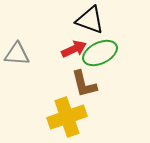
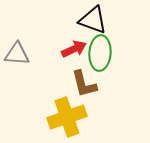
black triangle: moved 3 px right
green ellipse: rotated 60 degrees counterclockwise
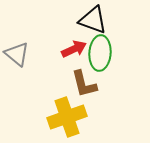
gray triangle: rotated 36 degrees clockwise
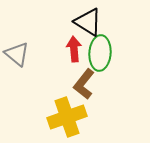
black triangle: moved 5 px left, 2 px down; rotated 12 degrees clockwise
red arrow: rotated 70 degrees counterclockwise
brown L-shape: rotated 52 degrees clockwise
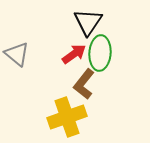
black triangle: rotated 32 degrees clockwise
red arrow: moved 5 px down; rotated 60 degrees clockwise
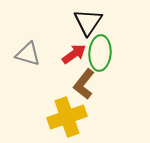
gray triangle: moved 11 px right; rotated 24 degrees counterclockwise
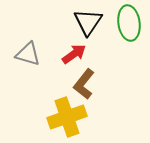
green ellipse: moved 29 px right, 30 px up; rotated 12 degrees counterclockwise
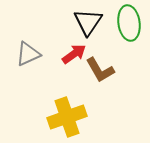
gray triangle: rotated 40 degrees counterclockwise
brown L-shape: moved 16 px right, 14 px up; rotated 68 degrees counterclockwise
